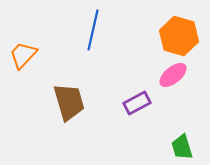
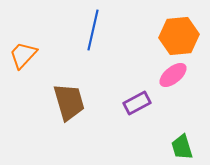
orange hexagon: rotated 21 degrees counterclockwise
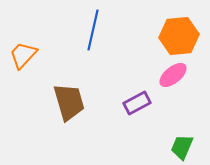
green trapezoid: rotated 40 degrees clockwise
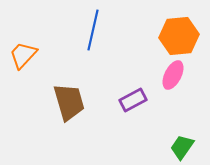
pink ellipse: rotated 24 degrees counterclockwise
purple rectangle: moved 4 px left, 3 px up
green trapezoid: rotated 12 degrees clockwise
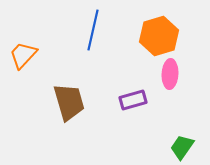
orange hexagon: moved 20 px left; rotated 12 degrees counterclockwise
pink ellipse: moved 3 px left, 1 px up; rotated 24 degrees counterclockwise
purple rectangle: rotated 12 degrees clockwise
